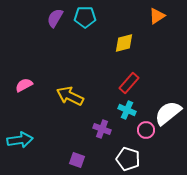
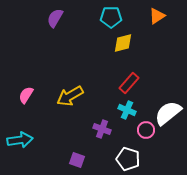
cyan pentagon: moved 26 px right
yellow diamond: moved 1 px left
pink semicircle: moved 2 px right, 10 px down; rotated 30 degrees counterclockwise
yellow arrow: rotated 56 degrees counterclockwise
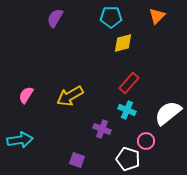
orange triangle: rotated 12 degrees counterclockwise
pink circle: moved 11 px down
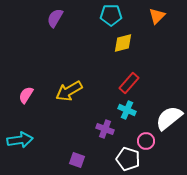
cyan pentagon: moved 2 px up
yellow arrow: moved 1 px left, 5 px up
white semicircle: moved 1 px right, 5 px down
purple cross: moved 3 px right
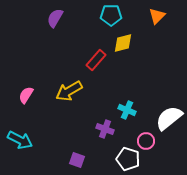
red rectangle: moved 33 px left, 23 px up
cyan arrow: rotated 35 degrees clockwise
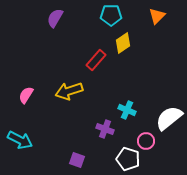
yellow diamond: rotated 20 degrees counterclockwise
yellow arrow: rotated 12 degrees clockwise
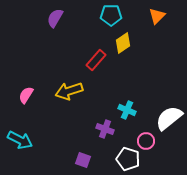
purple square: moved 6 px right
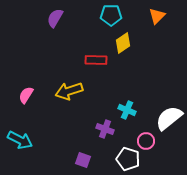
red rectangle: rotated 50 degrees clockwise
